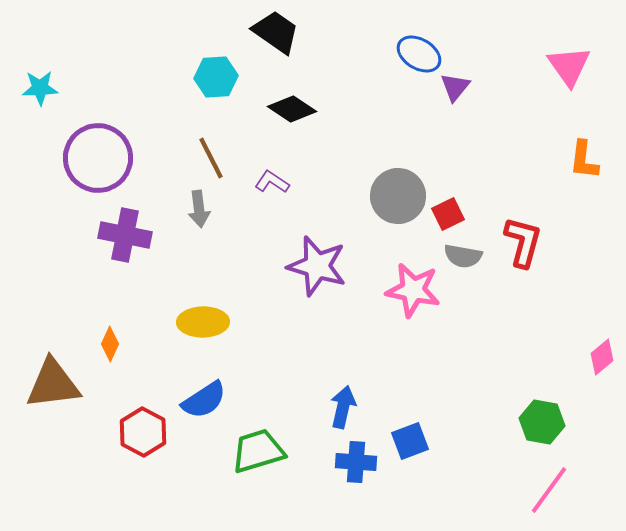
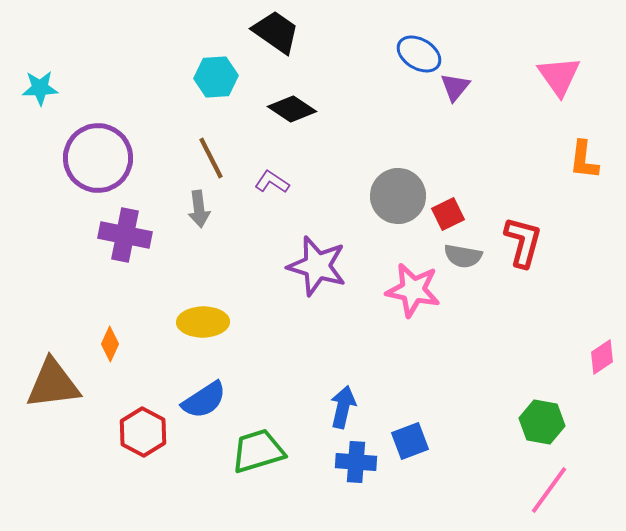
pink triangle: moved 10 px left, 10 px down
pink diamond: rotated 6 degrees clockwise
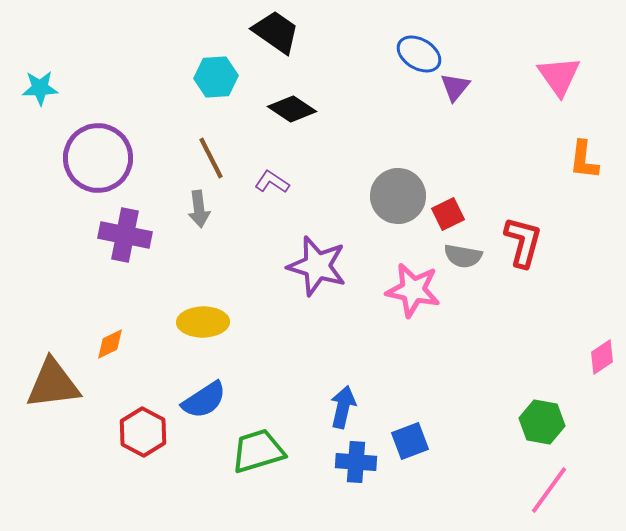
orange diamond: rotated 40 degrees clockwise
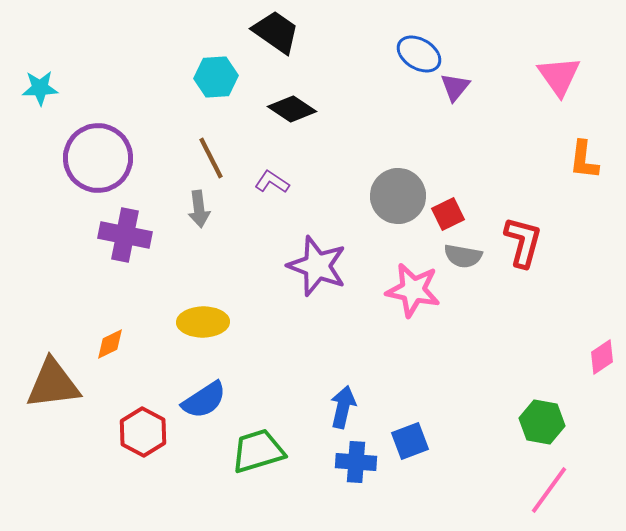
purple star: rotated 4 degrees clockwise
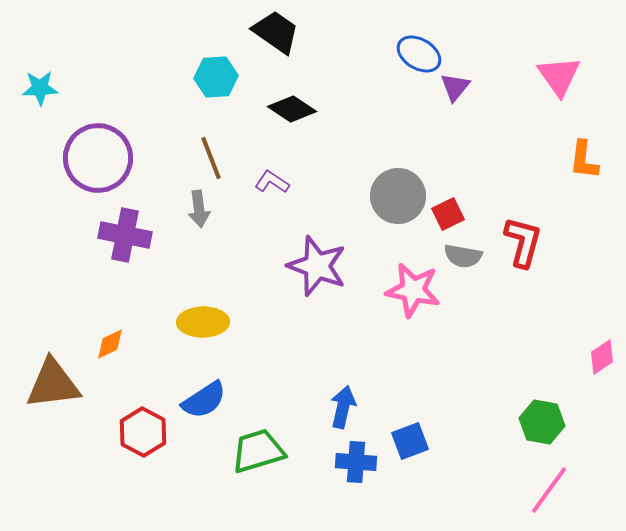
brown line: rotated 6 degrees clockwise
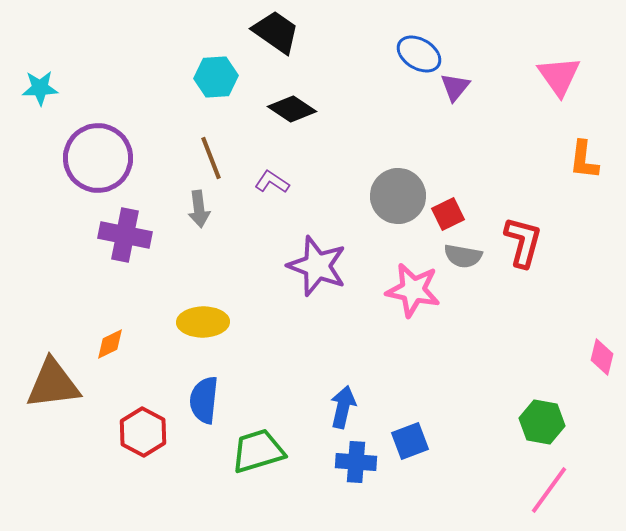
pink diamond: rotated 42 degrees counterclockwise
blue semicircle: rotated 129 degrees clockwise
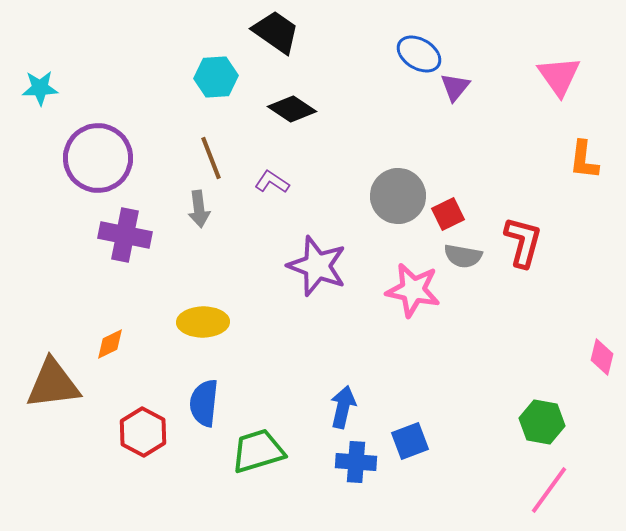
blue semicircle: moved 3 px down
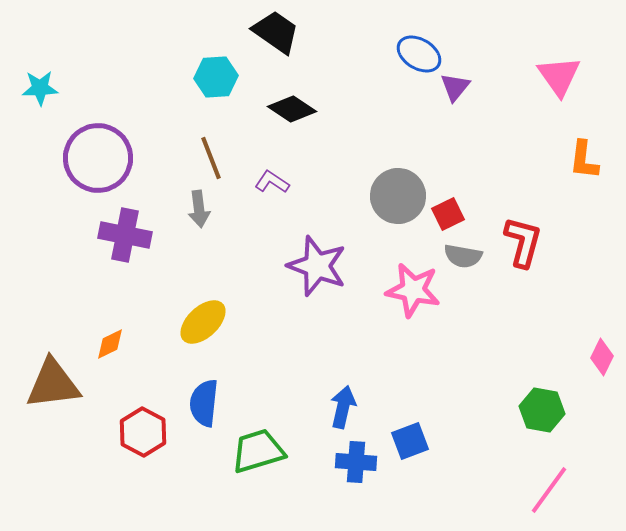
yellow ellipse: rotated 42 degrees counterclockwise
pink diamond: rotated 12 degrees clockwise
green hexagon: moved 12 px up
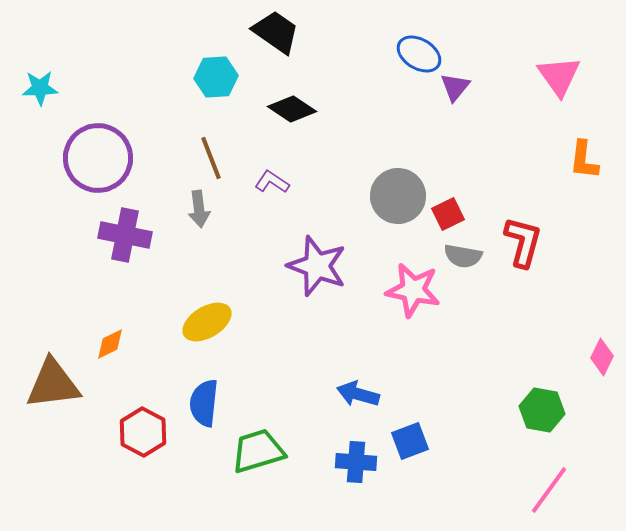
yellow ellipse: moved 4 px right; rotated 12 degrees clockwise
blue arrow: moved 15 px right, 13 px up; rotated 87 degrees counterclockwise
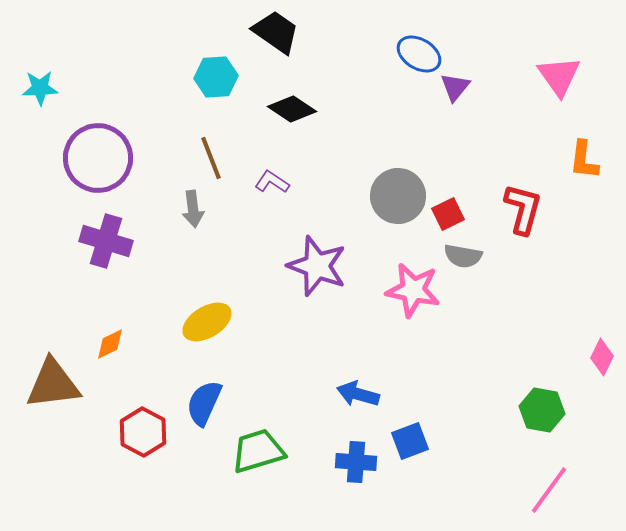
gray arrow: moved 6 px left
purple cross: moved 19 px left, 6 px down; rotated 6 degrees clockwise
red L-shape: moved 33 px up
blue semicircle: rotated 18 degrees clockwise
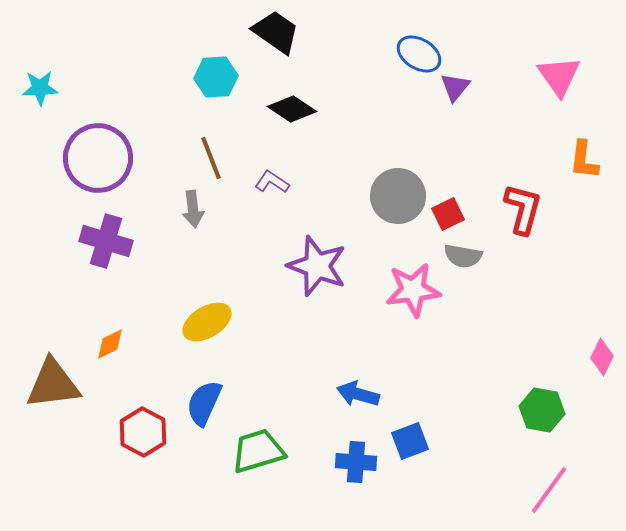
pink star: rotated 18 degrees counterclockwise
